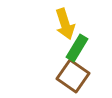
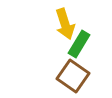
green rectangle: moved 2 px right, 4 px up
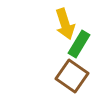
brown square: moved 1 px left
